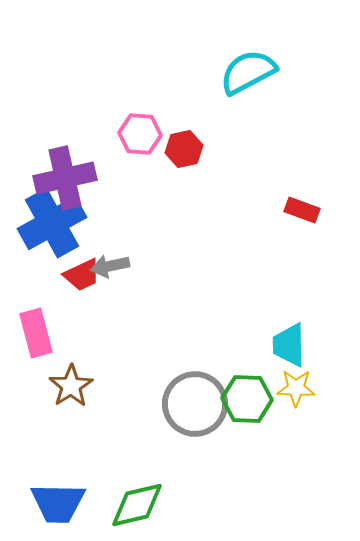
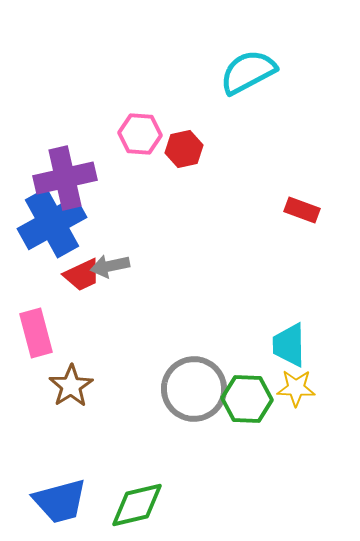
gray circle: moved 1 px left, 15 px up
blue trapezoid: moved 2 px right, 2 px up; rotated 16 degrees counterclockwise
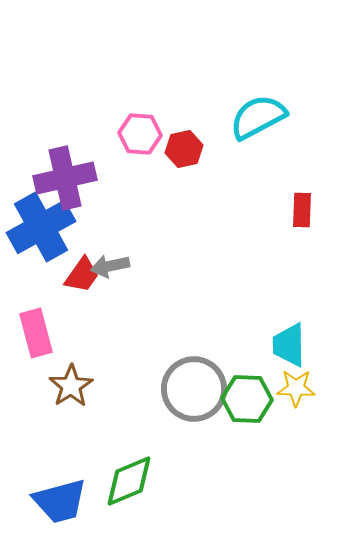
cyan semicircle: moved 10 px right, 45 px down
red rectangle: rotated 72 degrees clockwise
blue cross: moved 11 px left, 4 px down
red trapezoid: rotated 30 degrees counterclockwise
green diamond: moved 8 px left, 24 px up; rotated 10 degrees counterclockwise
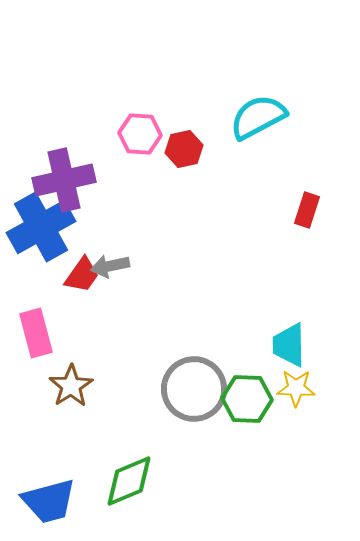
purple cross: moved 1 px left, 2 px down
red rectangle: moved 5 px right; rotated 16 degrees clockwise
blue trapezoid: moved 11 px left
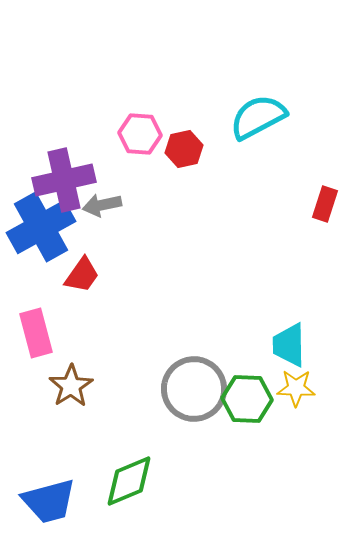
red rectangle: moved 18 px right, 6 px up
gray arrow: moved 8 px left, 61 px up
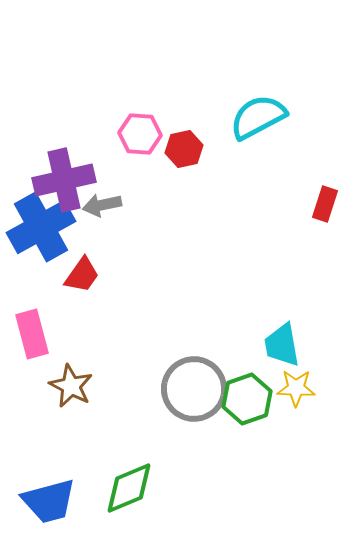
pink rectangle: moved 4 px left, 1 px down
cyan trapezoid: moved 7 px left; rotated 9 degrees counterclockwise
brown star: rotated 12 degrees counterclockwise
green hexagon: rotated 21 degrees counterclockwise
green diamond: moved 7 px down
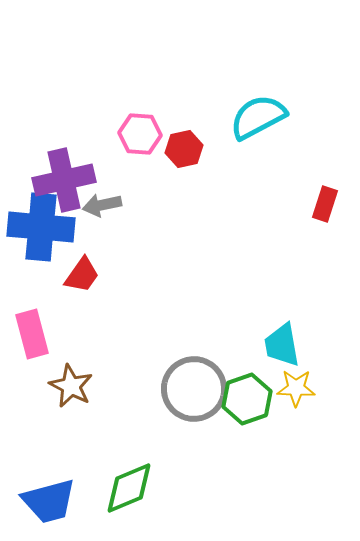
blue cross: rotated 34 degrees clockwise
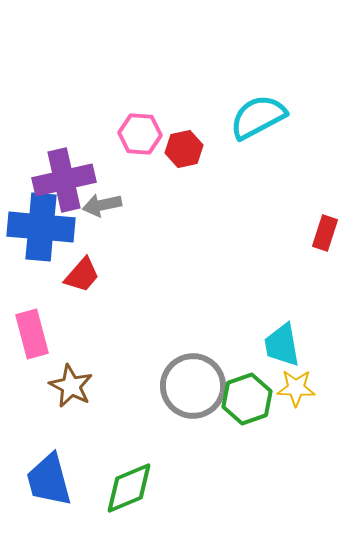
red rectangle: moved 29 px down
red trapezoid: rotated 6 degrees clockwise
gray circle: moved 1 px left, 3 px up
blue trapezoid: moved 21 px up; rotated 90 degrees clockwise
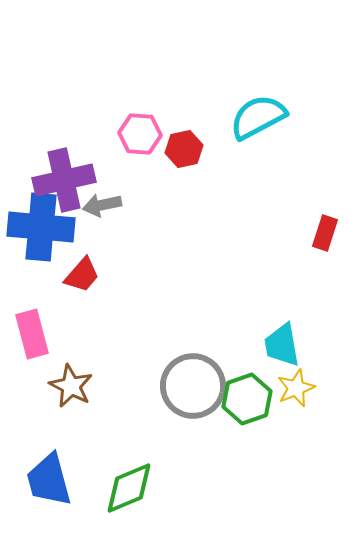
yellow star: rotated 24 degrees counterclockwise
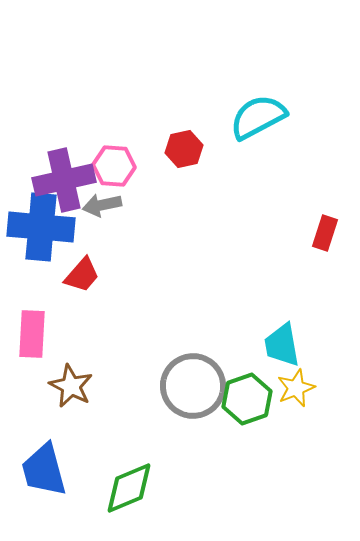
pink hexagon: moved 26 px left, 32 px down
pink rectangle: rotated 18 degrees clockwise
blue trapezoid: moved 5 px left, 10 px up
